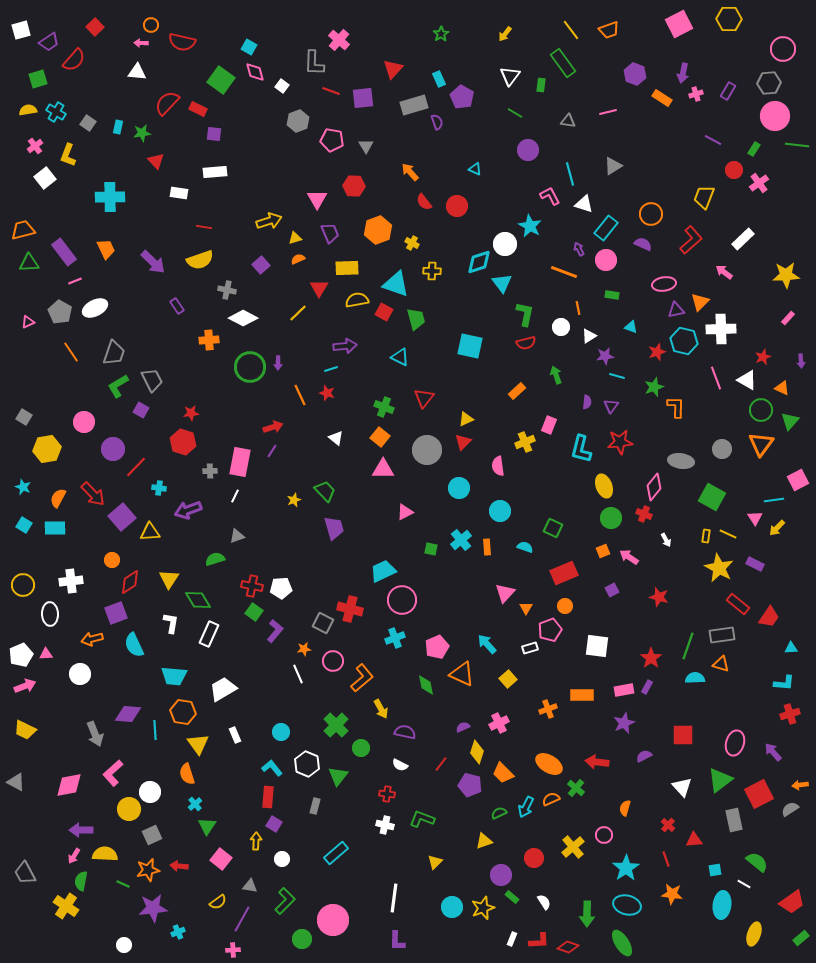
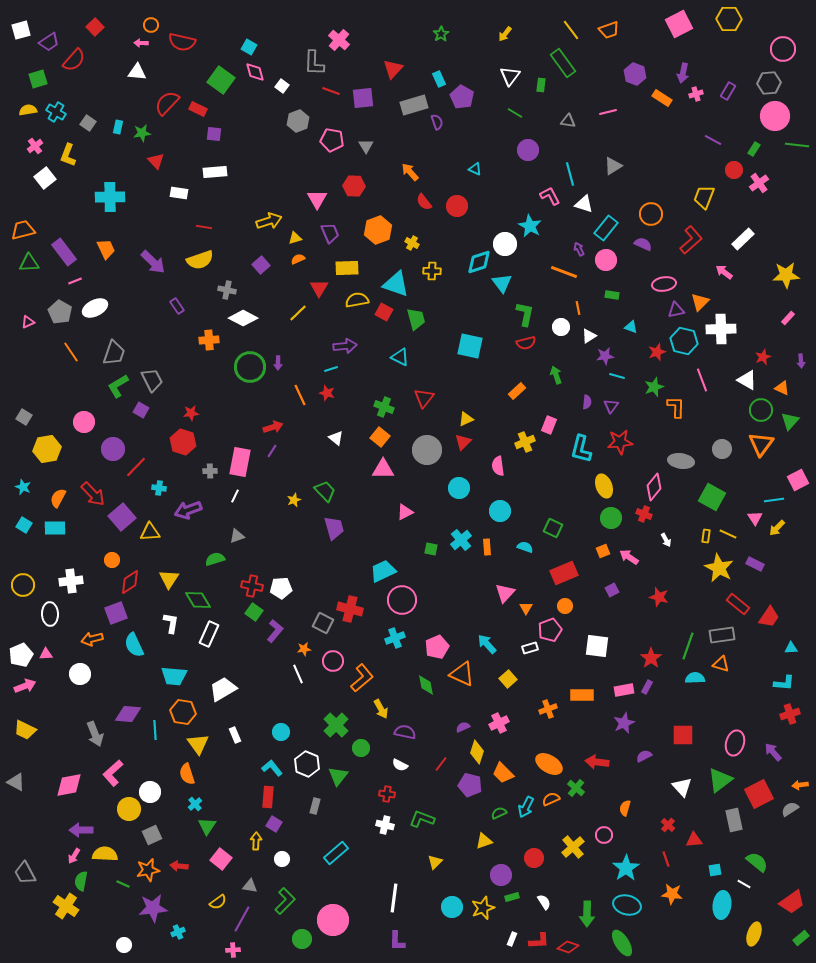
pink line at (716, 378): moved 14 px left, 2 px down
green rectangle at (512, 897): rotated 56 degrees counterclockwise
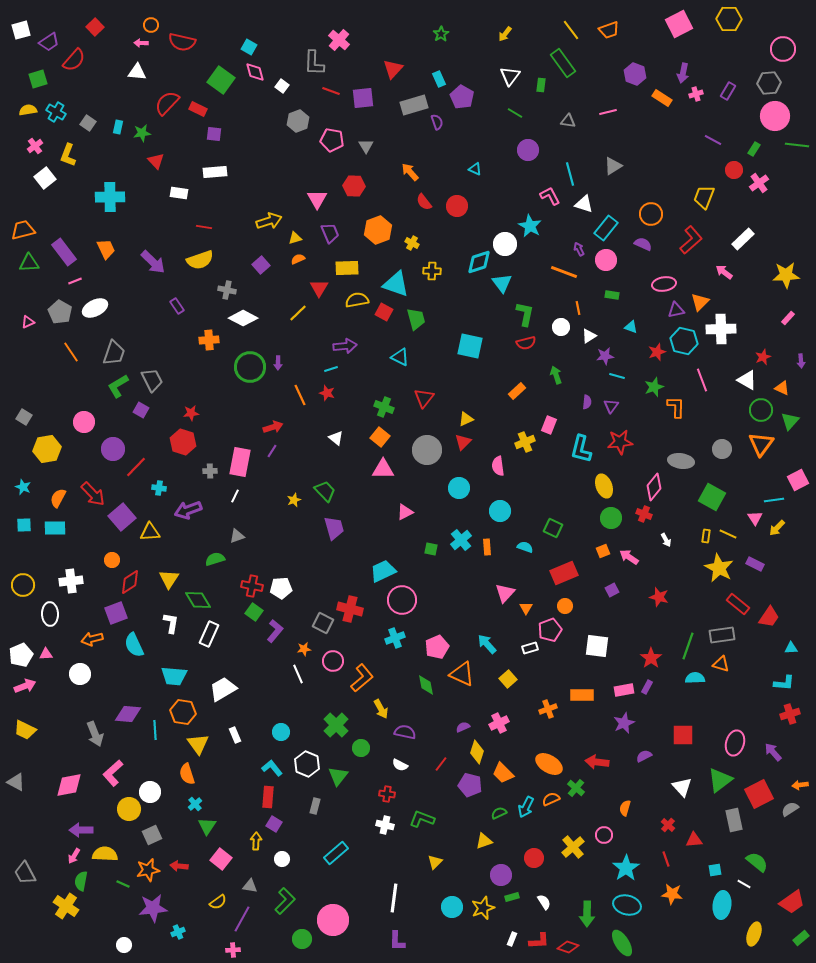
cyan square at (24, 525): rotated 35 degrees counterclockwise
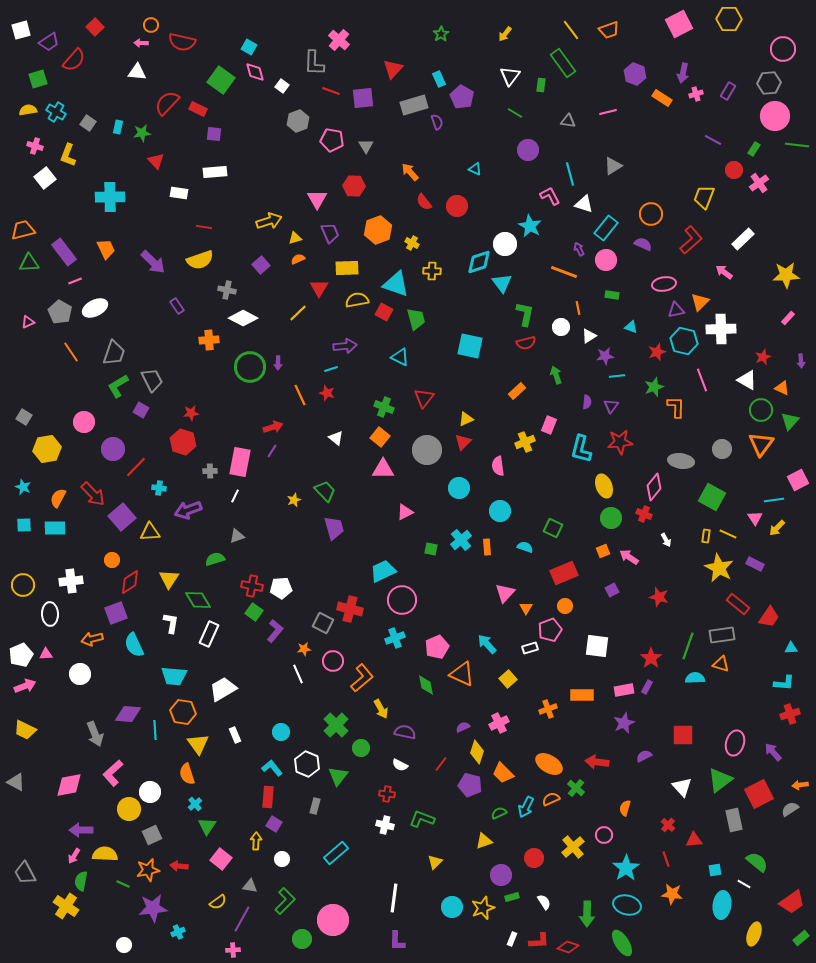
pink cross at (35, 146): rotated 35 degrees counterclockwise
cyan line at (617, 376): rotated 21 degrees counterclockwise
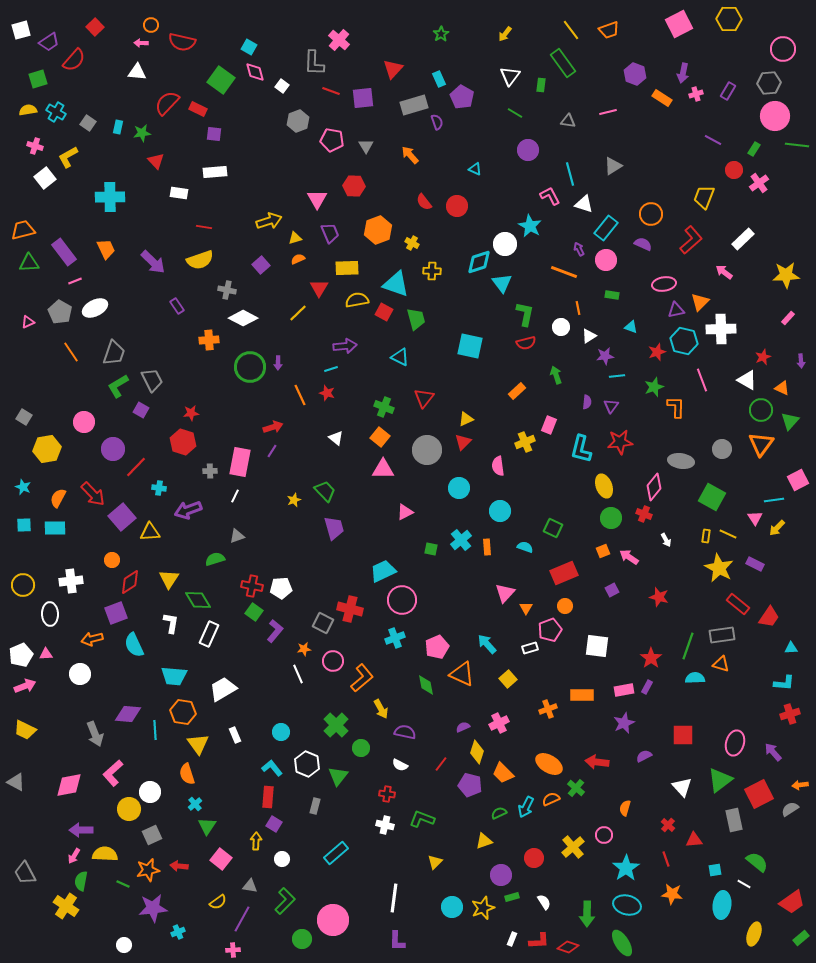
yellow L-shape at (68, 155): moved 2 px down; rotated 40 degrees clockwise
orange arrow at (410, 172): moved 17 px up
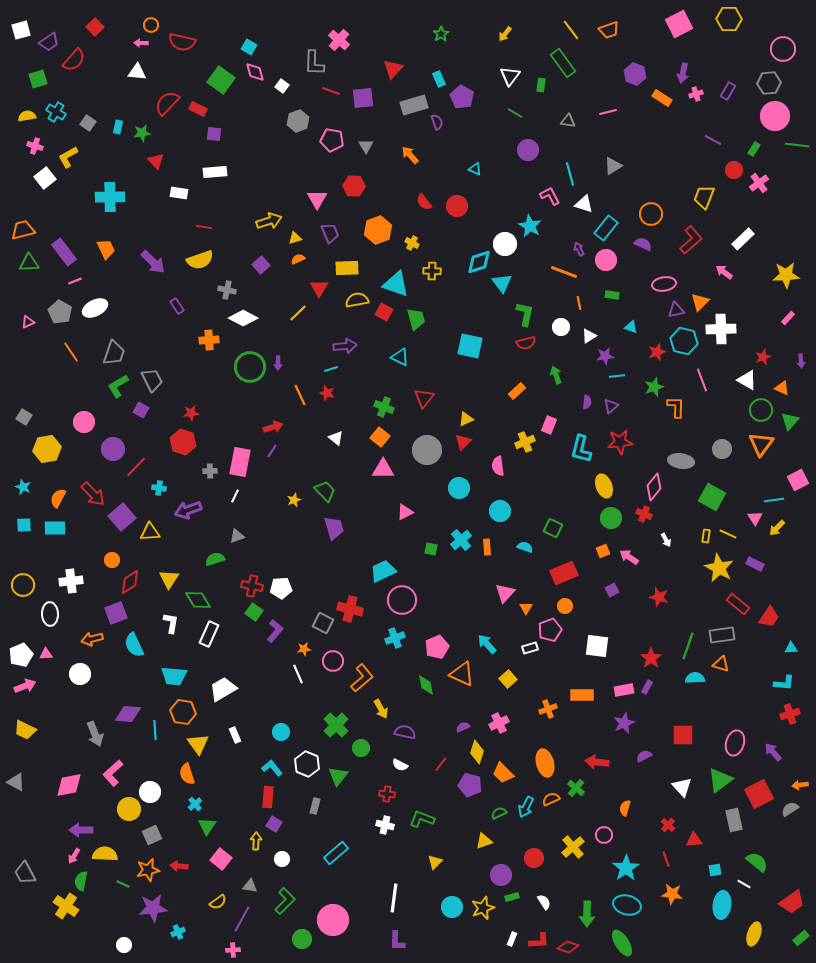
yellow semicircle at (28, 110): moved 1 px left, 6 px down
orange line at (578, 308): moved 1 px right, 5 px up
purple triangle at (611, 406): rotated 14 degrees clockwise
orange ellipse at (549, 764): moved 4 px left, 1 px up; rotated 44 degrees clockwise
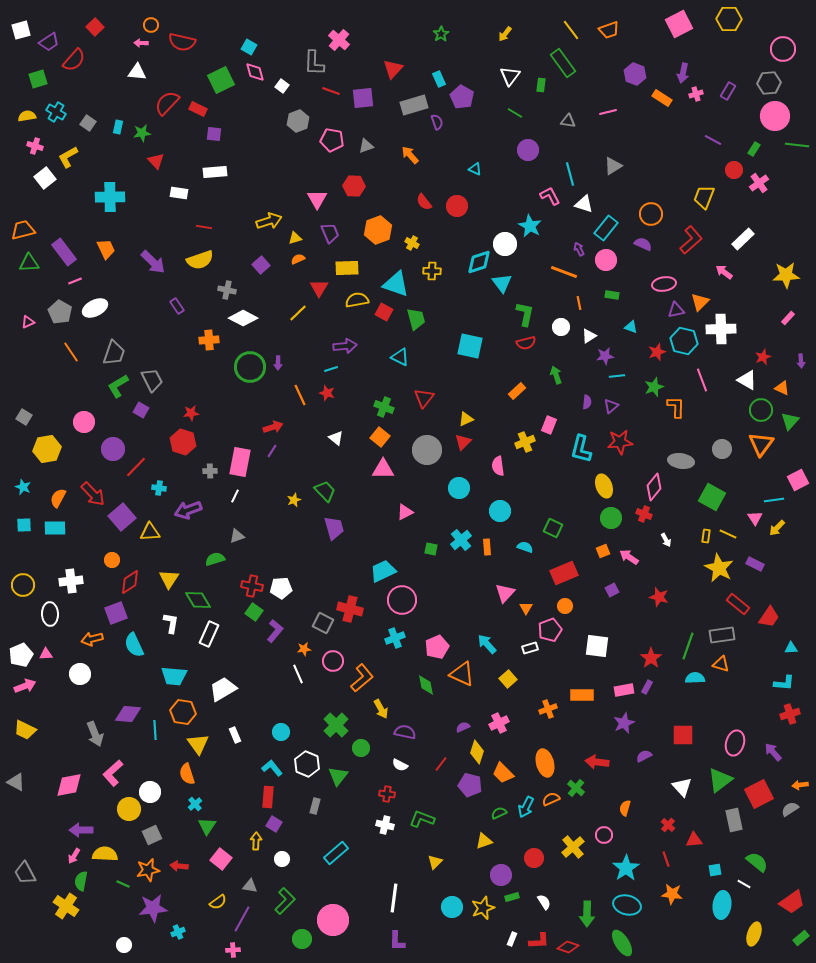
green square at (221, 80): rotated 28 degrees clockwise
gray triangle at (366, 146): rotated 42 degrees clockwise
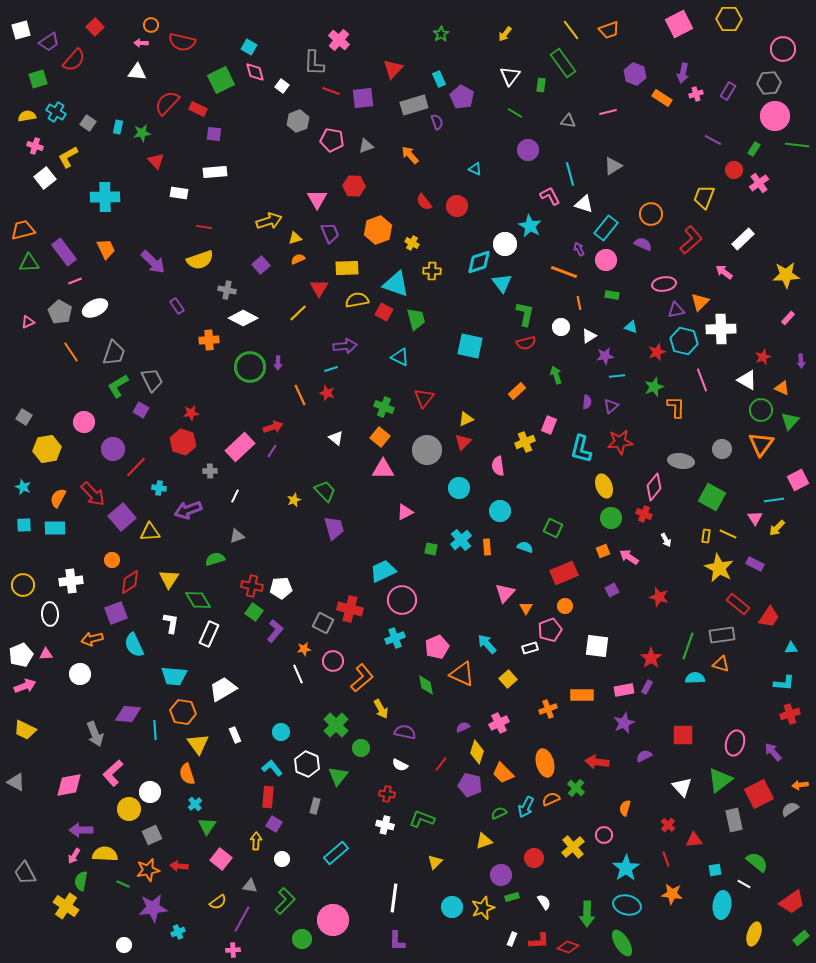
cyan cross at (110, 197): moved 5 px left
pink rectangle at (240, 462): moved 15 px up; rotated 36 degrees clockwise
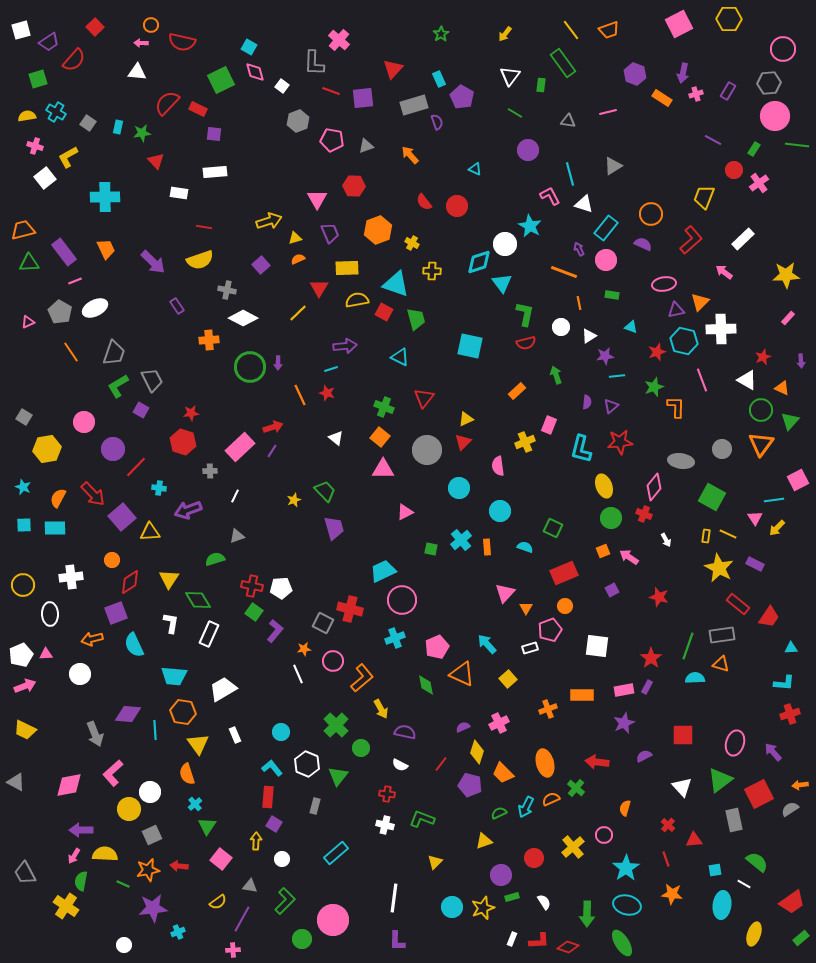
white cross at (71, 581): moved 4 px up
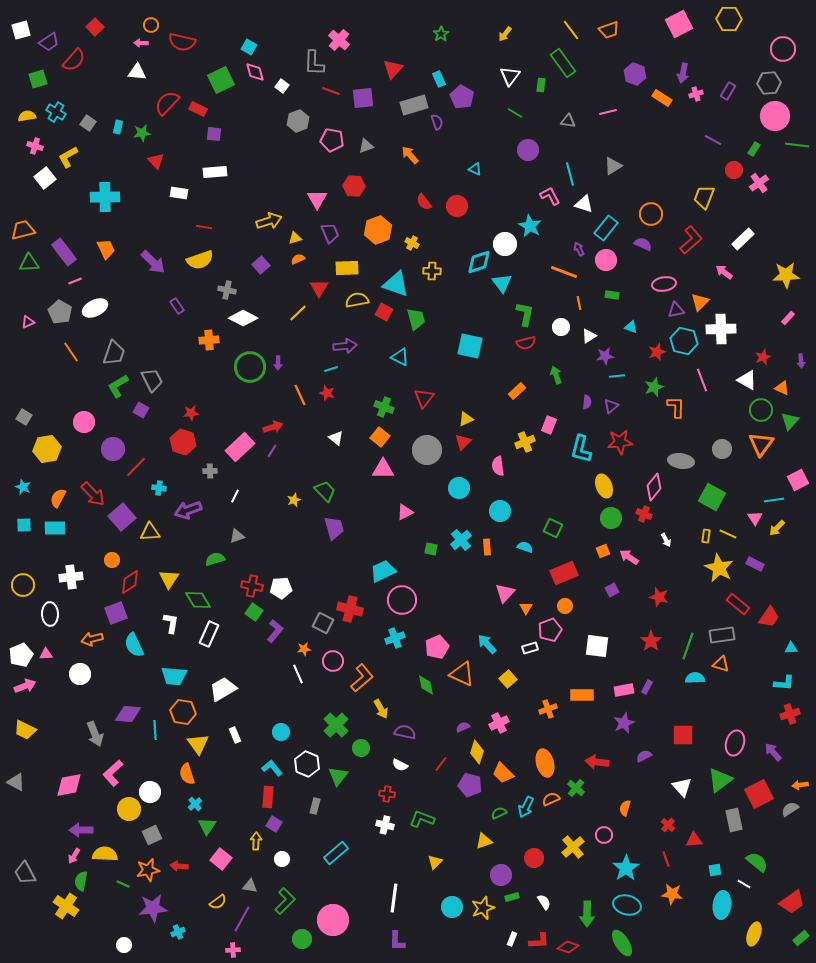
red star at (651, 658): moved 17 px up
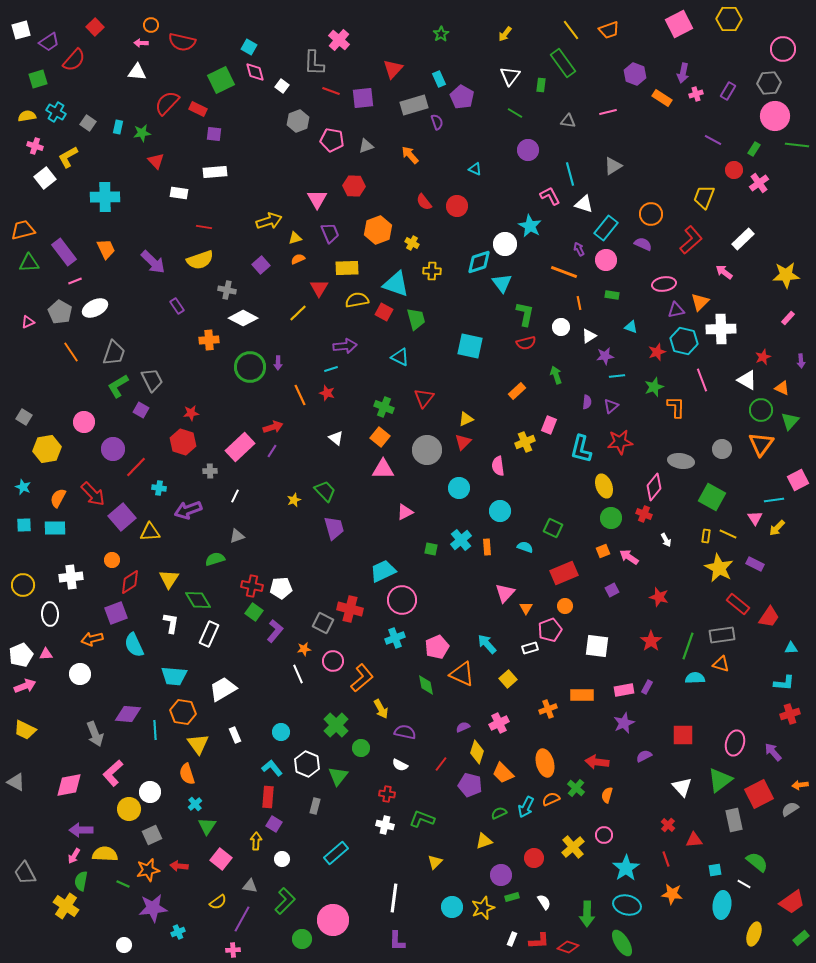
orange semicircle at (625, 808): moved 18 px left, 13 px up
